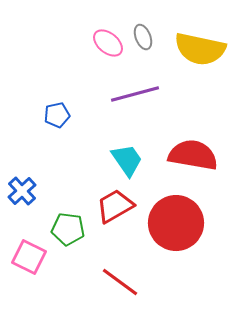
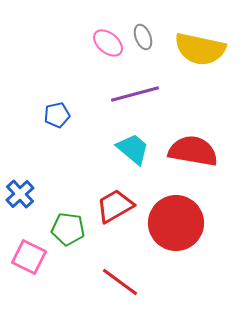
red semicircle: moved 4 px up
cyan trapezoid: moved 6 px right, 11 px up; rotated 15 degrees counterclockwise
blue cross: moved 2 px left, 3 px down
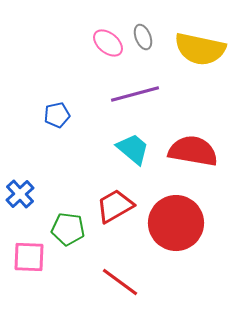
pink square: rotated 24 degrees counterclockwise
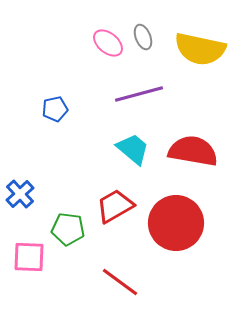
purple line: moved 4 px right
blue pentagon: moved 2 px left, 6 px up
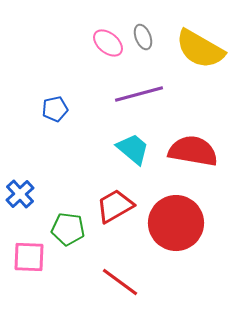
yellow semicircle: rotated 18 degrees clockwise
